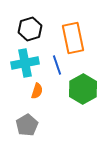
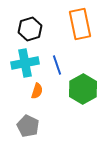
orange rectangle: moved 7 px right, 14 px up
gray pentagon: moved 1 px right, 1 px down; rotated 15 degrees counterclockwise
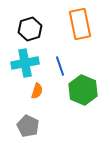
blue line: moved 3 px right, 1 px down
green hexagon: moved 1 px down; rotated 8 degrees counterclockwise
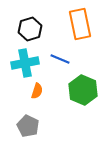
blue line: moved 7 px up; rotated 48 degrees counterclockwise
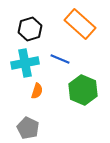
orange rectangle: rotated 36 degrees counterclockwise
gray pentagon: moved 2 px down
